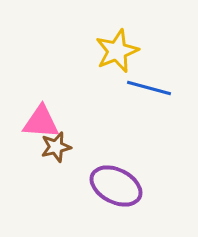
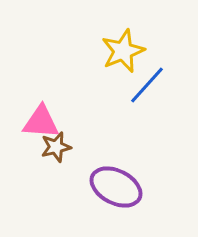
yellow star: moved 6 px right
blue line: moved 2 px left, 3 px up; rotated 63 degrees counterclockwise
purple ellipse: moved 1 px down
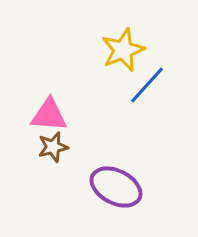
yellow star: moved 1 px up
pink triangle: moved 8 px right, 7 px up
brown star: moved 3 px left
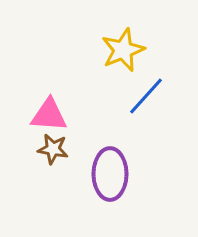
blue line: moved 1 px left, 11 px down
brown star: moved 2 px down; rotated 24 degrees clockwise
purple ellipse: moved 6 px left, 13 px up; rotated 63 degrees clockwise
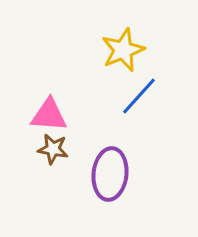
blue line: moved 7 px left
purple ellipse: rotated 6 degrees clockwise
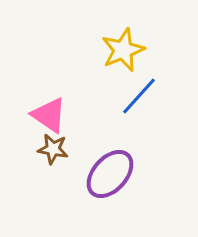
pink triangle: rotated 30 degrees clockwise
purple ellipse: rotated 36 degrees clockwise
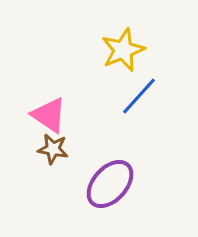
purple ellipse: moved 10 px down
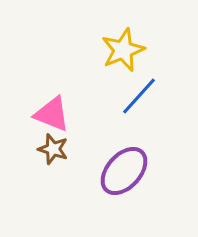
pink triangle: moved 3 px right, 1 px up; rotated 12 degrees counterclockwise
brown star: rotated 8 degrees clockwise
purple ellipse: moved 14 px right, 13 px up
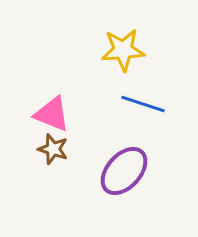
yellow star: rotated 18 degrees clockwise
blue line: moved 4 px right, 8 px down; rotated 66 degrees clockwise
